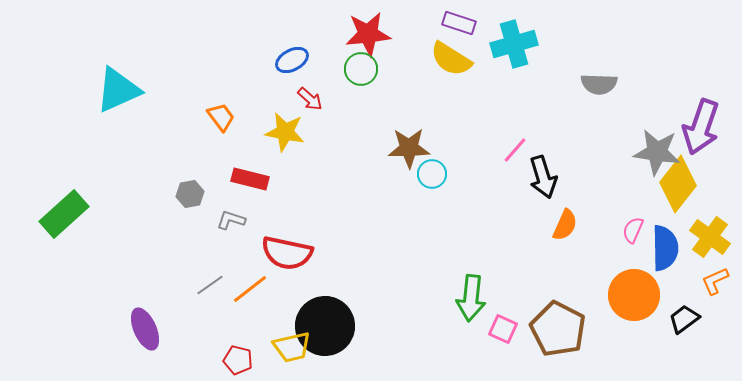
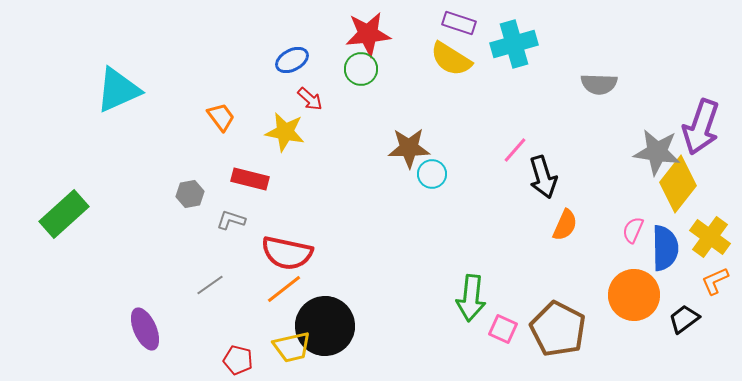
orange line: moved 34 px right
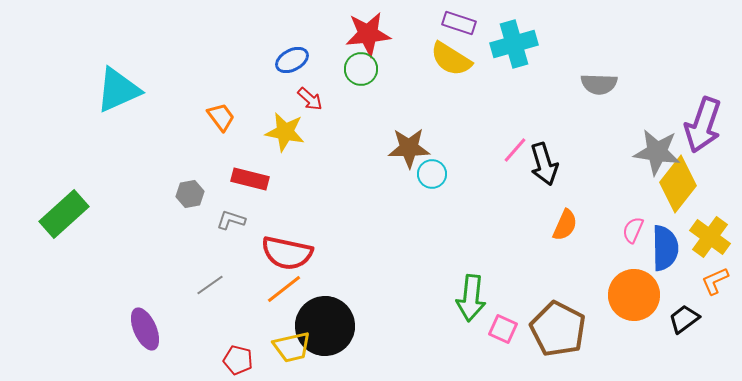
purple arrow: moved 2 px right, 2 px up
black arrow: moved 1 px right, 13 px up
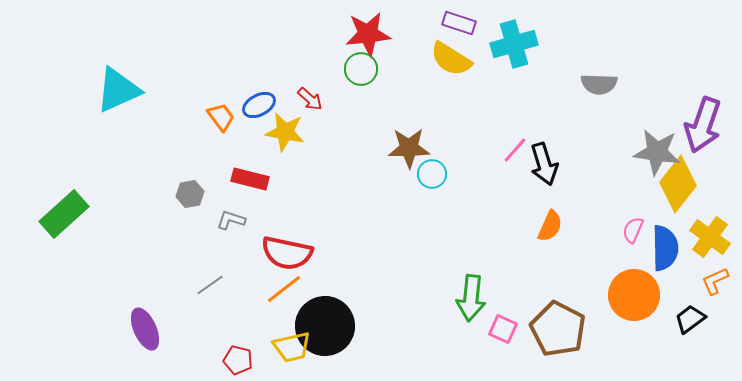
blue ellipse: moved 33 px left, 45 px down
orange semicircle: moved 15 px left, 1 px down
black trapezoid: moved 6 px right
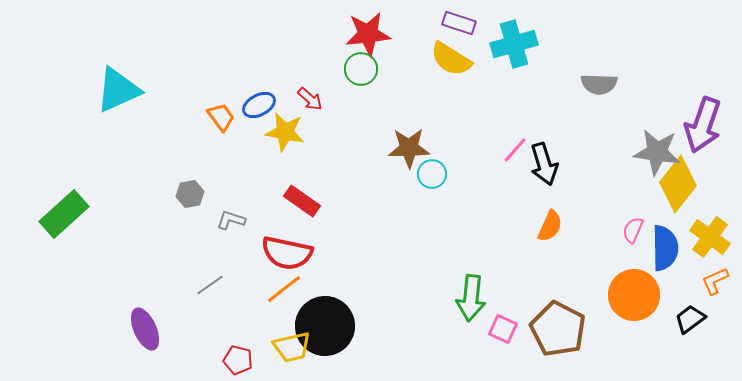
red rectangle: moved 52 px right, 22 px down; rotated 21 degrees clockwise
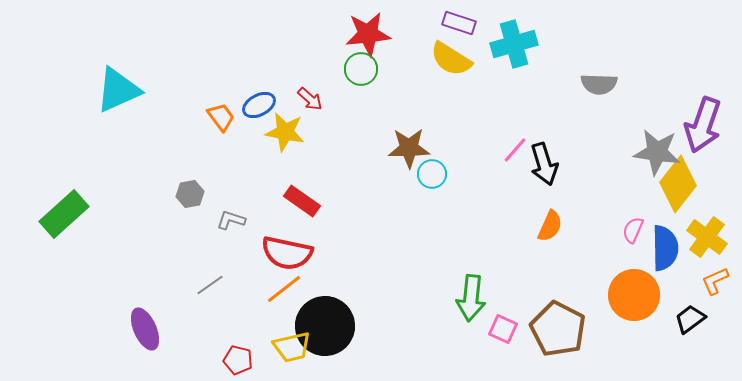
yellow cross: moved 3 px left
